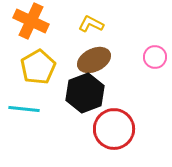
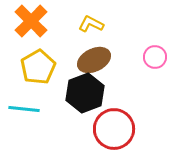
orange cross: rotated 20 degrees clockwise
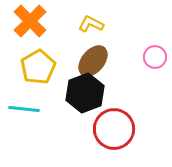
orange cross: moved 1 px left
brown ellipse: moved 1 px left, 1 px down; rotated 24 degrees counterclockwise
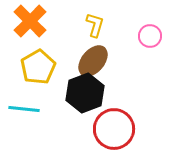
yellow L-shape: moved 4 px right, 1 px down; rotated 80 degrees clockwise
pink circle: moved 5 px left, 21 px up
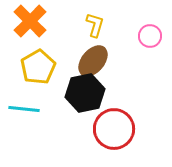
black hexagon: rotated 9 degrees clockwise
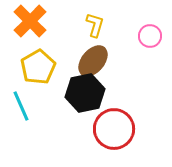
cyan line: moved 3 px left, 3 px up; rotated 60 degrees clockwise
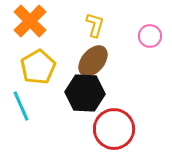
black hexagon: rotated 15 degrees clockwise
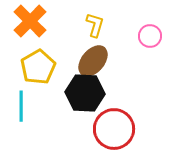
cyan line: rotated 24 degrees clockwise
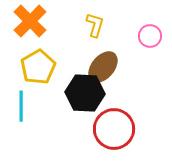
brown ellipse: moved 10 px right, 6 px down
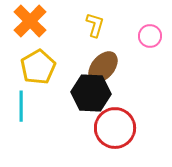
black hexagon: moved 6 px right
red circle: moved 1 px right, 1 px up
